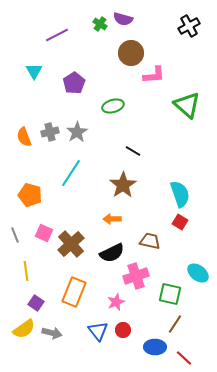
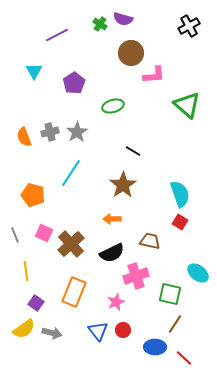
orange pentagon: moved 3 px right
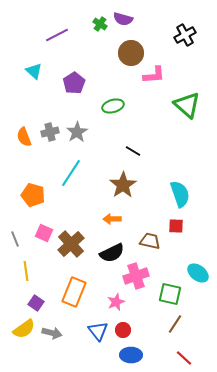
black cross: moved 4 px left, 9 px down
cyan triangle: rotated 18 degrees counterclockwise
red square: moved 4 px left, 4 px down; rotated 28 degrees counterclockwise
gray line: moved 4 px down
blue ellipse: moved 24 px left, 8 px down
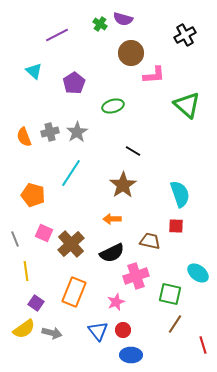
red line: moved 19 px right, 13 px up; rotated 30 degrees clockwise
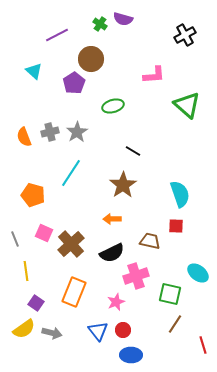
brown circle: moved 40 px left, 6 px down
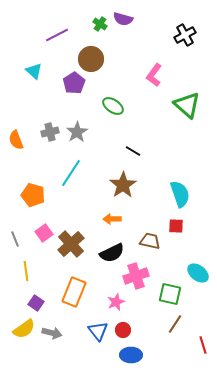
pink L-shape: rotated 130 degrees clockwise
green ellipse: rotated 50 degrees clockwise
orange semicircle: moved 8 px left, 3 px down
pink square: rotated 30 degrees clockwise
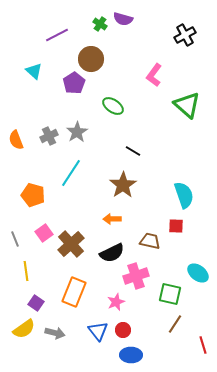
gray cross: moved 1 px left, 4 px down; rotated 12 degrees counterclockwise
cyan semicircle: moved 4 px right, 1 px down
gray arrow: moved 3 px right
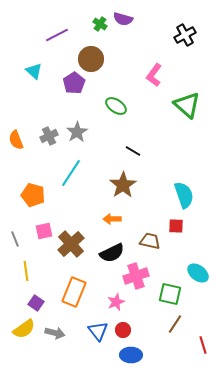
green ellipse: moved 3 px right
pink square: moved 2 px up; rotated 24 degrees clockwise
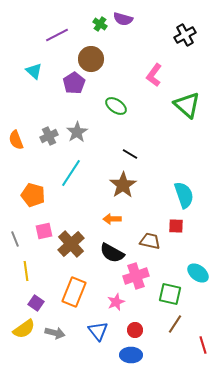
black line: moved 3 px left, 3 px down
black semicircle: rotated 55 degrees clockwise
red circle: moved 12 px right
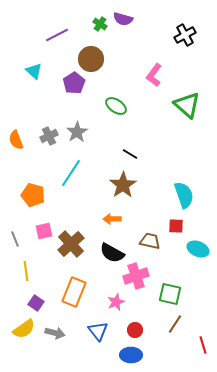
cyan ellipse: moved 24 px up; rotated 15 degrees counterclockwise
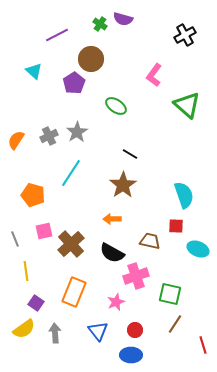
orange semicircle: rotated 54 degrees clockwise
gray arrow: rotated 108 degrees counterclockwise
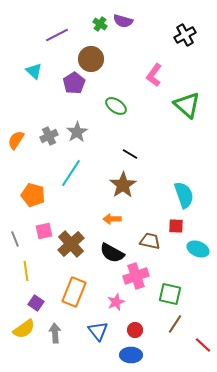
purple semicircle: moved 2 px down
red line: rotated 30 degrees counterclockwise
